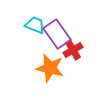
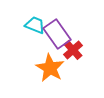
red cross: rotated 12 degrees counterclockwise
orange star: rotated 16 degrees clockwise
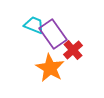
cyan trapezoid: moved 1 px left
purple rectangle: moved 4 px left
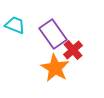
cyan trapezoid: moved 19 px left
orange star: moved 5 px right
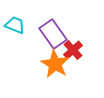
orange star: moved 4 px up
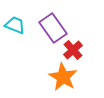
purple rectangle: moved 6 px up
orange star: moved 8 px right, 13 px down
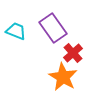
cyan trapezoid: moved 1 px right, 6 px down
red cross: moved 3 px down
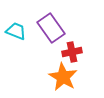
purple rectangle: moved 2 px left
red cross: moved 1 px left, 1 px up; rotated 30 degrees clockwise
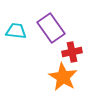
cyan trapezoid: rotated 15 degrees counterclockwise
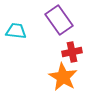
purple rectangle: moved 8 px right, 8 px up
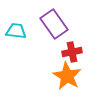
purple rectangle: moved 5 px left, 4 px down
orange star: moved 4 px right, 1 px up
